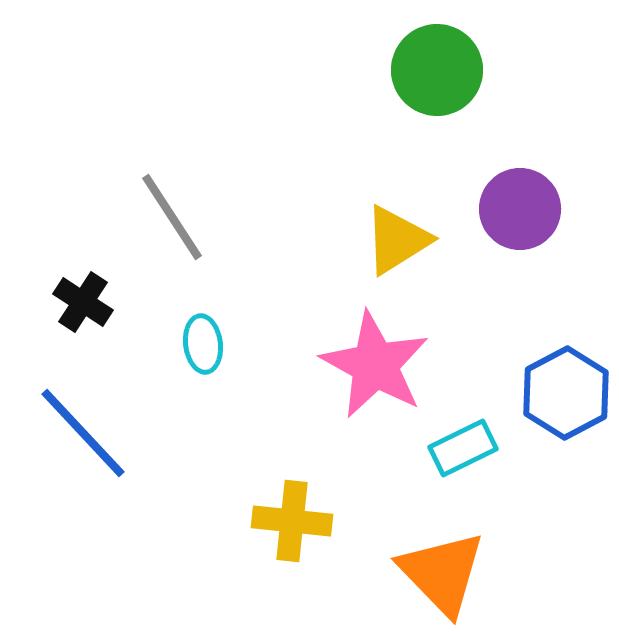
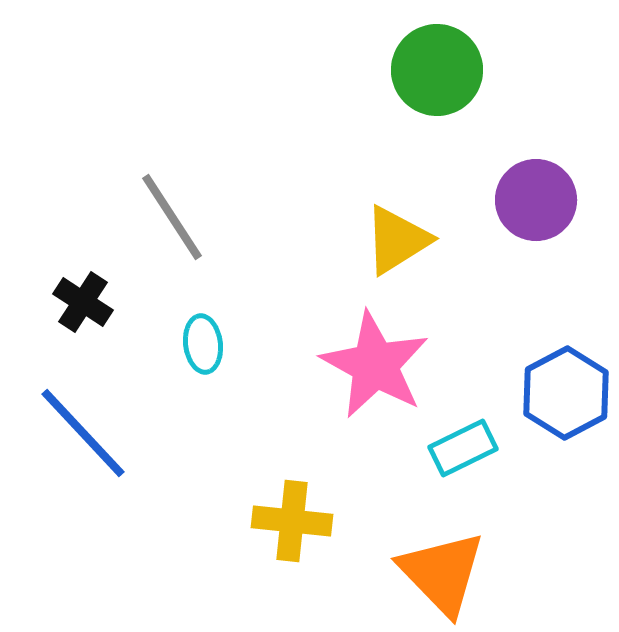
purple circle: moved 16 px right, 9 px up
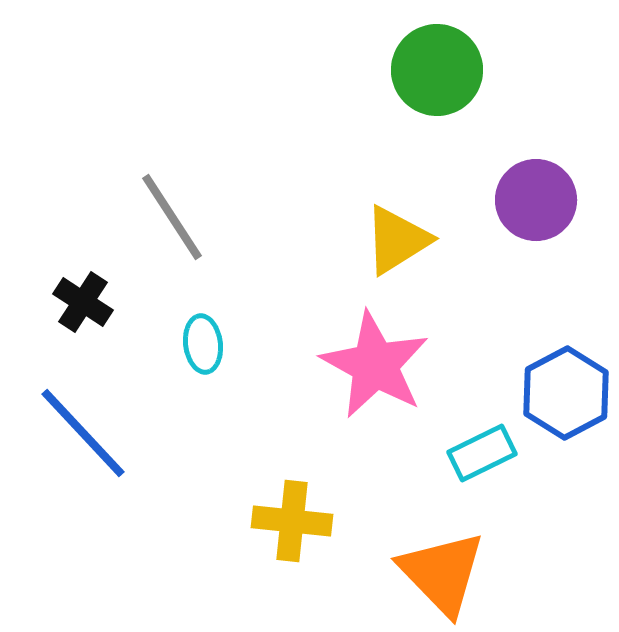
cyan rectangle: moved 19 px right, 5 px down
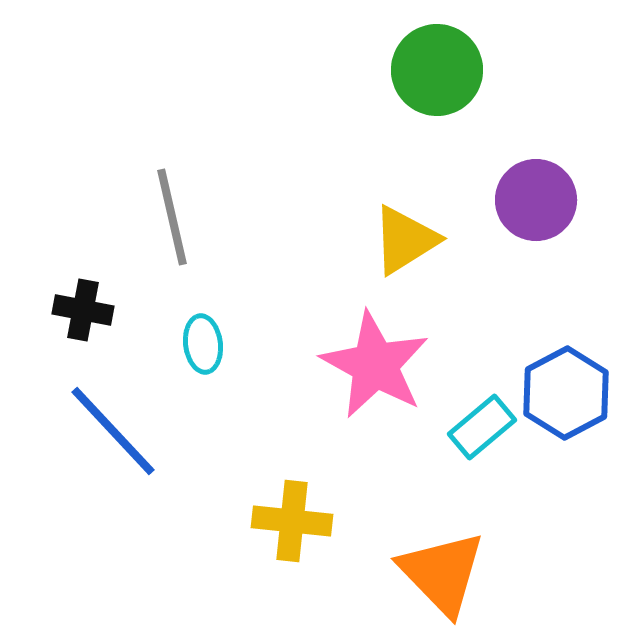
gray line: rotated 20 degrees clockwise
yellow triangle: moved 8 px right
black cross: moved 8 px down; rotated 22 degrees counterclockwise
blue line: moved 30 px right, 2 px up
cyan rectangle: moved 26 px up; rotated 14 degrees counterclockwise
